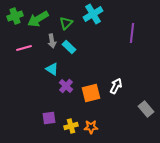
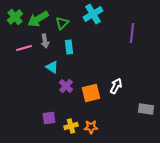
green cross: moved 1 px down; rotated 21 degrees counterclockwise
green triangle: moved 4 px left
gray arrow: moved 7 px left
cyan rectangle: rotated 40 degrees clockwise
cyan triangle: moved 2 px up
gray rectangle: rotated 42 degrees counterclockwise
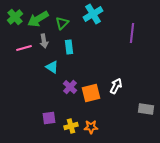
gray arrow: moved 1 px left
purple cross: moved 4 px right, 1 px down
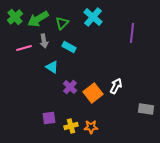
cyan cross: moved 3 px down; rotated 18 degrees counterclockwise
cyan rectangle: rotated 56 degrees counterclockwise
orange square: moved 2 px right; rotated 24 degrees counterclockwise
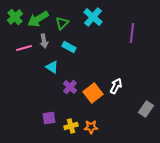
gray rectangle: rotated 63 degrees counterclockwise
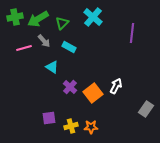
green cross: rotated 28 degrees clockwise
gray arrow: rotated 32 degrees counterclockwise
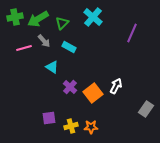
purple line: rotated 18 degrees clockwise
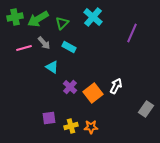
gray arrow: moved 2 px down
